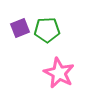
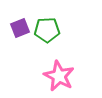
pink star: moved 3 px down
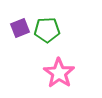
pink star: moved 3 px up; rotated 8 degrees clockwise
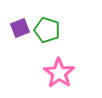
green pentagon: rotated 20 degrees clockwise
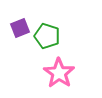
green pentagon: moved 6 px down
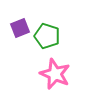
pink star: moved 4 px left, 1 px down; rotated 12 degrees counterclockwise
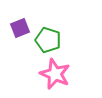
green pentagon: moved 1 px right, 4 px down
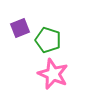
pink star: moved 2 px left
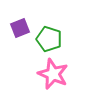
green pentagon: moved 1 px right, 1 px up
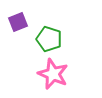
purple square: moved 2 px left, 6 px up
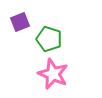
purple square: moved 2 px right
